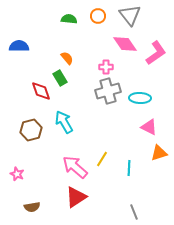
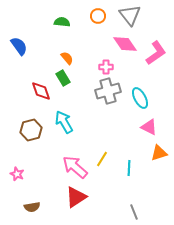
green semicircle: moved 7 px left, 3 px down
blue semicircle: rotated 54 degrees clockwise
green rectangle: moved 3 px right
cyan ellipse: rotated 60 degrees clockwise
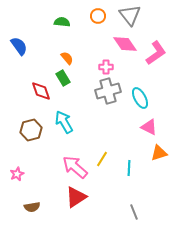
pink star: rotated 24 degrees clockwise
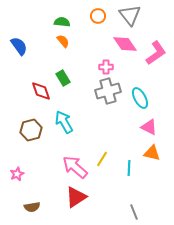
orange semicircle: moved 4 px left, 17 px up
orange triangle: moved 7 px left; rotated 30 degrees clockwise
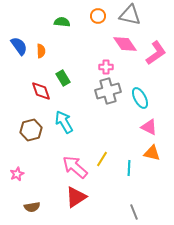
gray triangle: rotated 40 degrees counterclockwise
orange semicircle: moved 22 px left, 10 px down; rotated 40 degrees clockwise
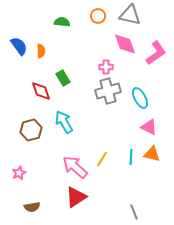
pink diamond: rotated 15 degrees clockwise
orange triangle: moved 1 px down
cyan line: moved 2 px right, 11 px up
pink star: moved 2 px right, 1 px up
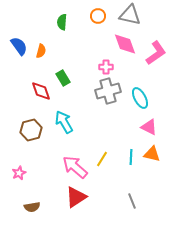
green semicircle: rotated 91 degrees counterclockwise
orange semicircle: rotated 16 degrees clockwise
gray line: moved 2 px left, 11 px up
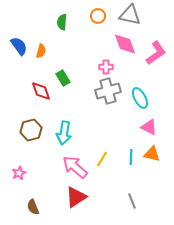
cyan arrow: moved 11 px down; rotated 140 degrees counterclockwise
brown semicircle: moved 1 px right; rotated 77 degrees clockwise
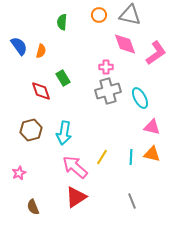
orange circle: moved 1 px right, 1 px up
pink triangle: moved 3 px right; rotated 12 degrees counterclockwise
yellow line: moved 2 px up
